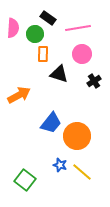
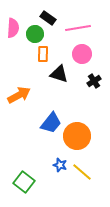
green square: moved 1 px left, 2 px down
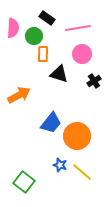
black rectangle: moved 1 px left
green circle: moved 1 px left, 2 px down
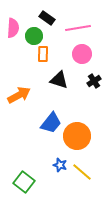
black triangle: moved 6 px down
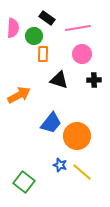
black cross: moved 1 px up; rotated 32 degrees clockwise
